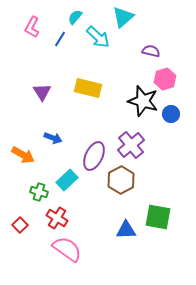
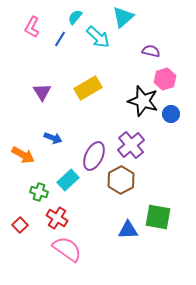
yellow rectangle: rotated 44 degrees counterclockwise
cyan rectangle: moved 1 px right
blue triangle: moved 2 px right
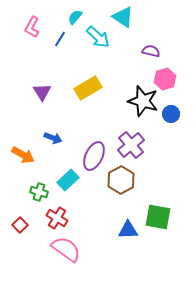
cyan triangle: rotated 45 degrees counterclockwise
pink semicircle: moved 1 px left
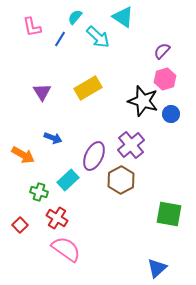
pink L-shape: rotated 40 degrees counterclockwise
purple semicircle: moved 11 px right; rotated 60 degrees counterclockwise
green square: moved 11 px right, 3 px up
blue triangle: moved 29 px right, 38 px down; rotated 40 degrees counterclockwise
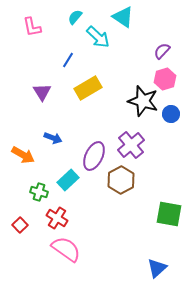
blue line: moved 8 px right, 21 px down
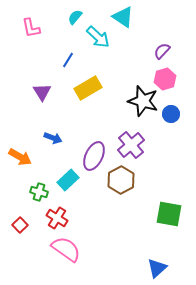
pink L-shape: moved 1 px left, 1 px down
orange arrow: moved 3 px left, 2 px down
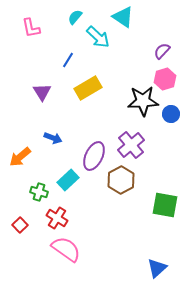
black star: rotated 20 degrees counterclockwise
orange arrow: rotated 110 degrees clockwise
green square: moved 4 px left, 9 px up
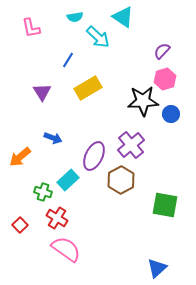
cyan semicircle: rotated 140 degrees counterclockwise
green cross: moved 4 px right
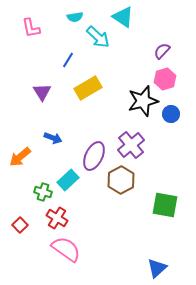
black star: rotated 12 degrees counterclockwise
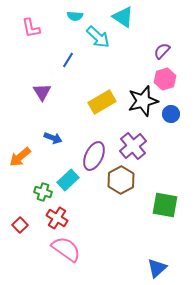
cyan semicircle: moved 1 px up; rotated 14 degrees clockwise
yellow rectangle: moved 14 px right, 14 px down
purple cross: moved 2 px right, 1 px down
